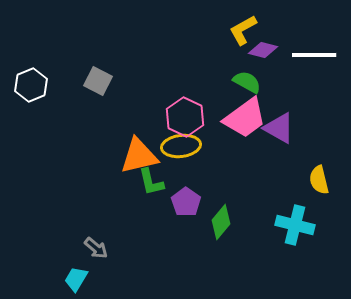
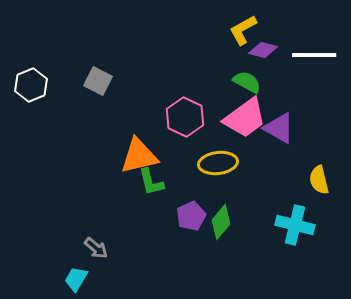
yellow ellipse: moved 37 px right, 17 px down
purple pentagon: moved 5 px right, 14 px down; rotated 12 degrees clockwise
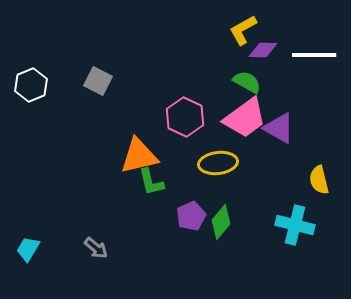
purple diamond: rotated 12 degrees counterclockwise
cyan trapezoid: moved 48 px left, 30 px up
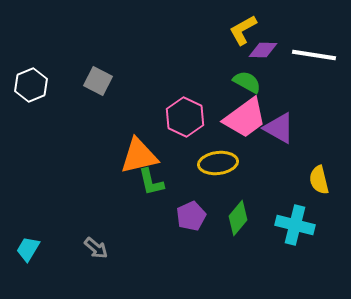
white line: rotated 9 degrees clockwise
green diamond: moved 17 px right, 4 px up
